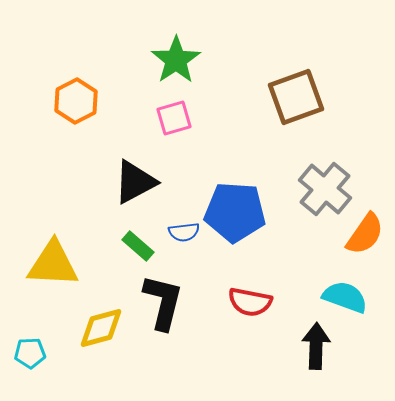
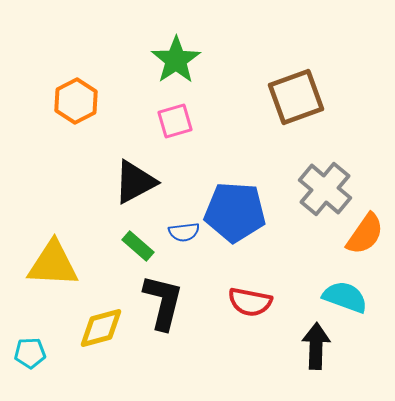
pink square: moved 1 px right, 3 px down
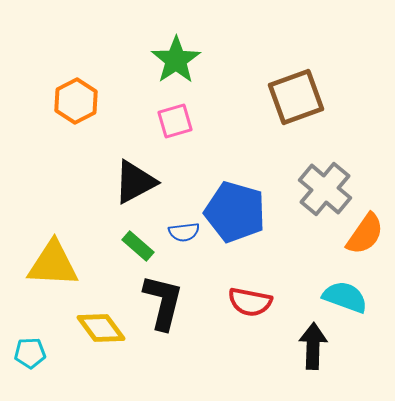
blue pentagon: rotated 12 degrees clockwise
yellow diamond: rotated 69 degrees clockwise
black arrow: moved 3 px left
